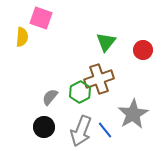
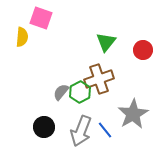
gray semicircle: moved 11 px right, 5 px up
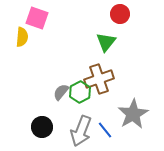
pink square: moved 4 px left
red circle: moved 23 px left, 36 px up
black circle: moved 2 px left
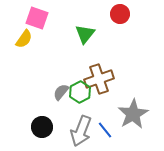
yellow semicircle: moved 2 px right, 2 px down; rotated 30 degrees clockwise
green triangle: moved 21 px left, 8 px up
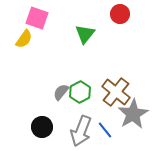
brown cross: moved 17 px right, 13 px down; rotated 32 degrees counterclockwise
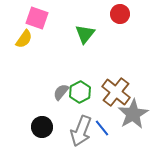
blue line: moved 3 px left, 2 px up
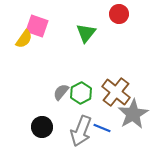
red circle: moved 1 px left
pink square: moved 8 px down
green triangle: moved 1 px right, 1 px up
green hexagon: moved 1 px right, 1 px down
blue line: rotated 30 degrees counterclockwise
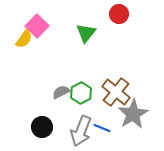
pink square: rotated 25 degrees clockwise
gray semicircle: rotated 24 degrees clockwise
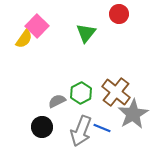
gray semicircle: moved 4 px left, 9 px down
